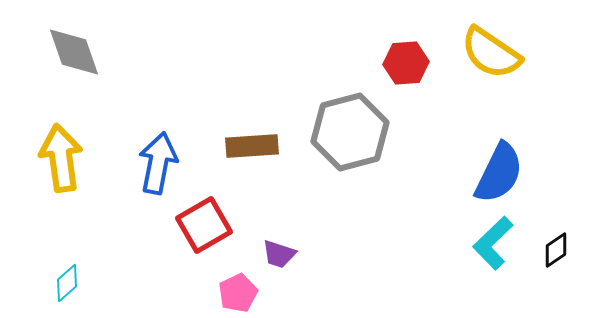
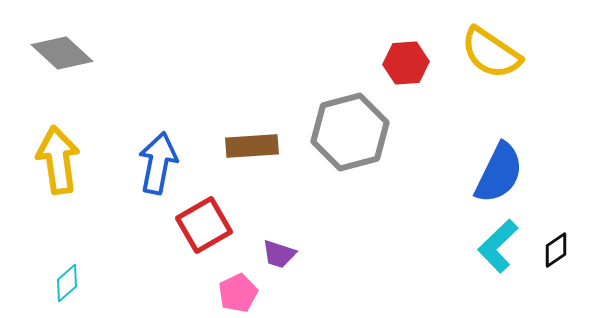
gray diamond: moved 12 px left, 1 px down; rotated 28 degrees counterclockwise
yellow arrow: moved 3 px left, 2 px down
cyan L-shape: moved 5 px right, 3 px down
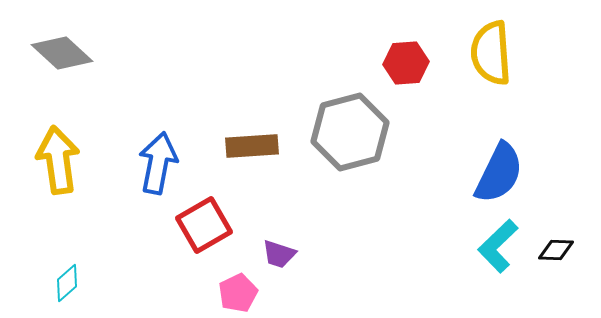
yellow semicircle: rotated 52 degrees clockwise
black diamond: rotated 36 degrees clockwise
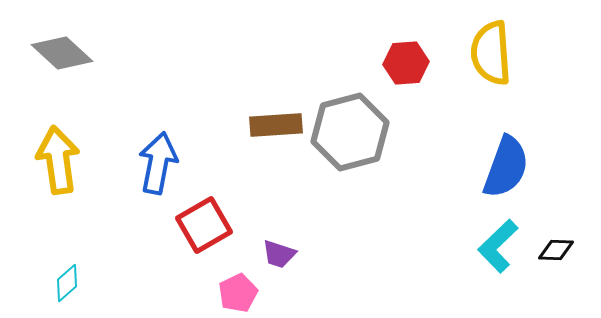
brown rectangle: moved 24 px right, 21 px up
blue semicircle: moved 7 px right, 6 px up; rotated 6 degrees counterclockwise
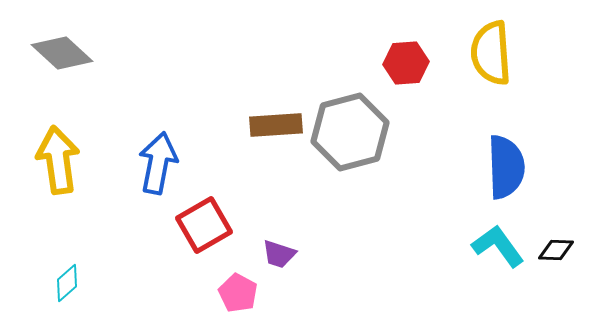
blue semicircle: rotated 22 degrees counterclockwise
cyan L-shape: rotated 98 degrees clockwise
pink pentagon: rotated 18 degrees counterclockwise
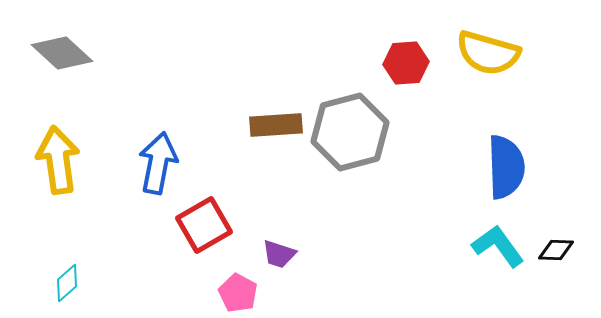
yellow semicircle: moved 3 px left; rotated 70 degrees counterclockwise
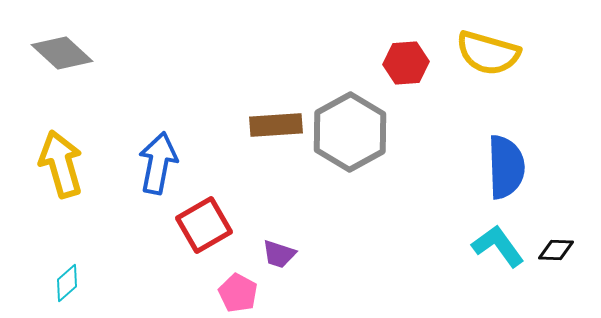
gray hexagon: rotated 14 degrees counterclockwise
yellow arrow: moved 3 px right, 4 px down; rotated 8 degrees counterclockwise
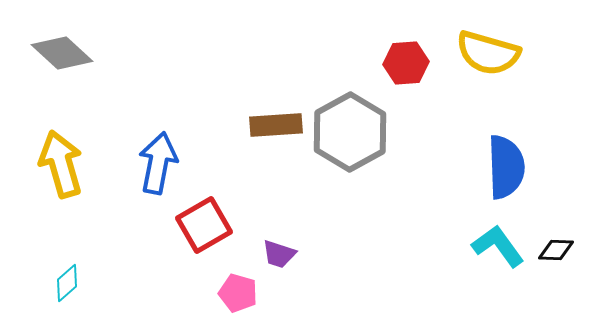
pink pentagon: rotated 12 degrees counterclockwise
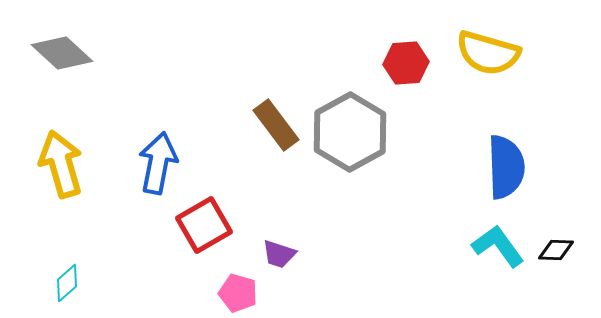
brown rectangle: rotated 57 degrees clockwise
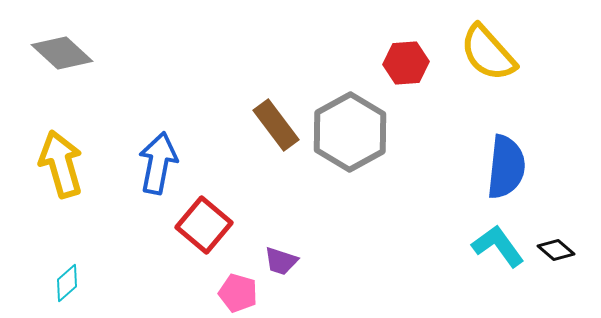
yellow semicircle: rotated 32 degrees clockwise
blue semicircle: rotated 8 degrees clockwise
red square: rotated 20 degrees counterclockwise
black diamond: rotated 39 degrees clockwise
purple trapezoid: moved 2 px right, 7 px down
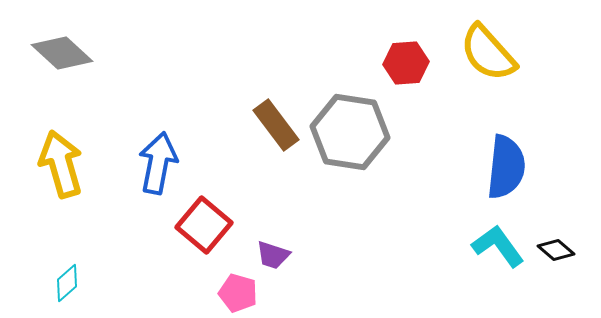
gray hexagon: rotated 22 degrees counterclockwise
purple trapezoid: moved 8 px left, 6 px up
